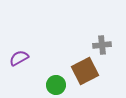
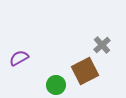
gray cross: rotated 36 degrees counterclockwise
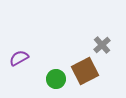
green circle: moved 6 px up
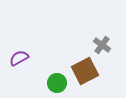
gray cross: rotated 12 degrees counterclockwise
green circle: moved 1 px right, 4 px down
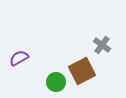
brown square: moved 3 px left
green circle: moved 1 px left, 1 px up
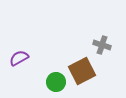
gray cross: rotated 18 degrees counterclockwise
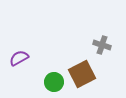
brown square: moved 3 px down
green circle: moved 2 px left
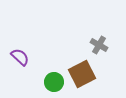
gray cross: moved 3 px left; rotated 12 degrees clockwise
purple semicircle: moved 1 px right, 1 px up; rotated 72 degrees clockwise
